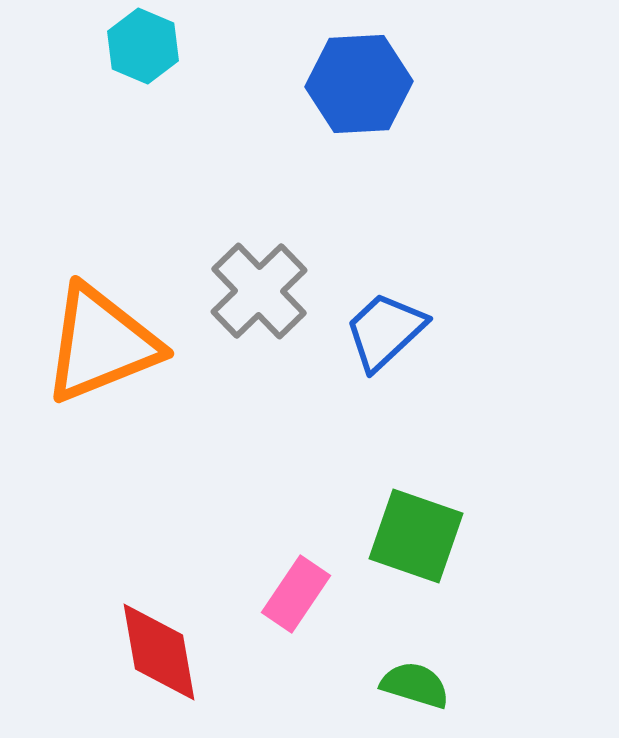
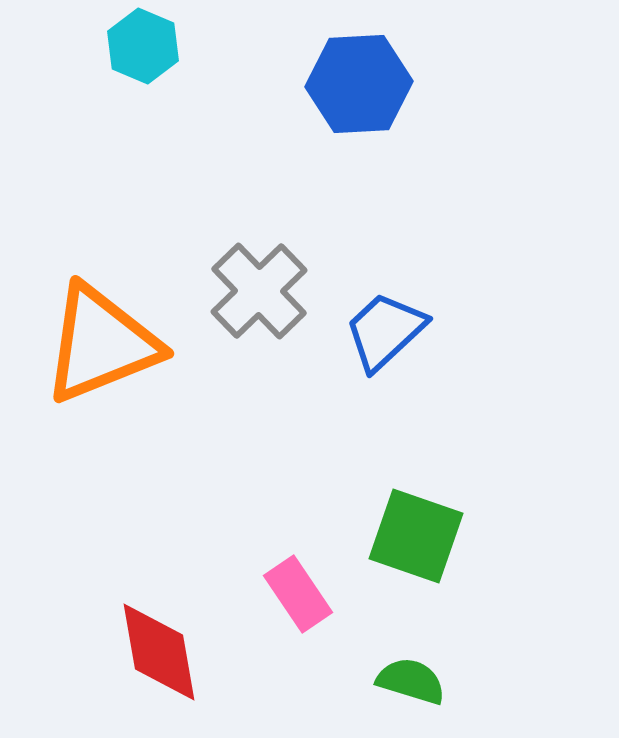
pink rectangle: moved 2 px right; rotated 68 degrees counterclockwise
green semicircle: moved 4 px left, 4 px up
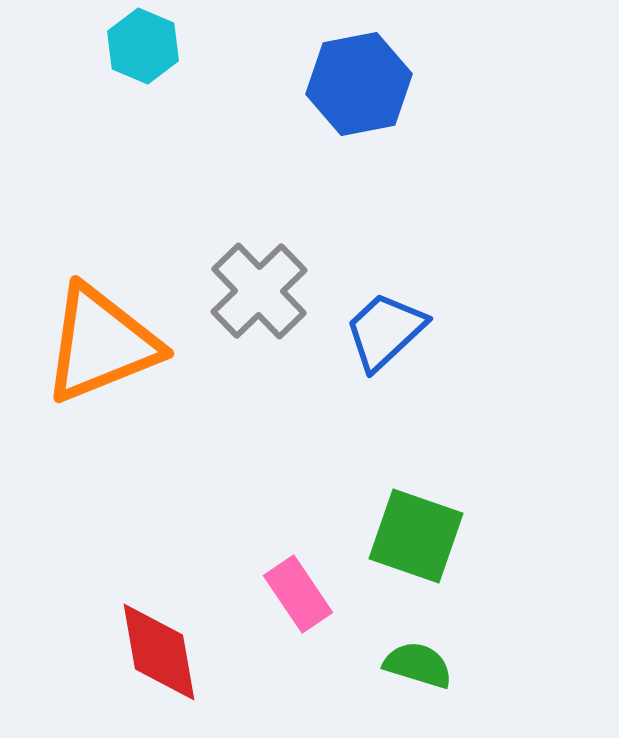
blue hexagon: rotated 8 degrees counterclockwise
green semicircle: moved 7 px right, 16 px up
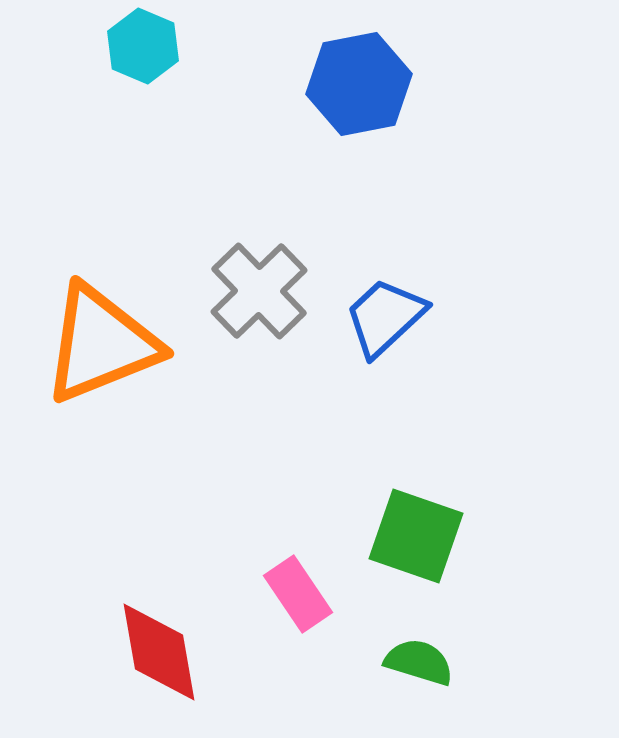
blue trapezoid: moved 14 px up
green semicircle: moved 1 px right, 3 px up
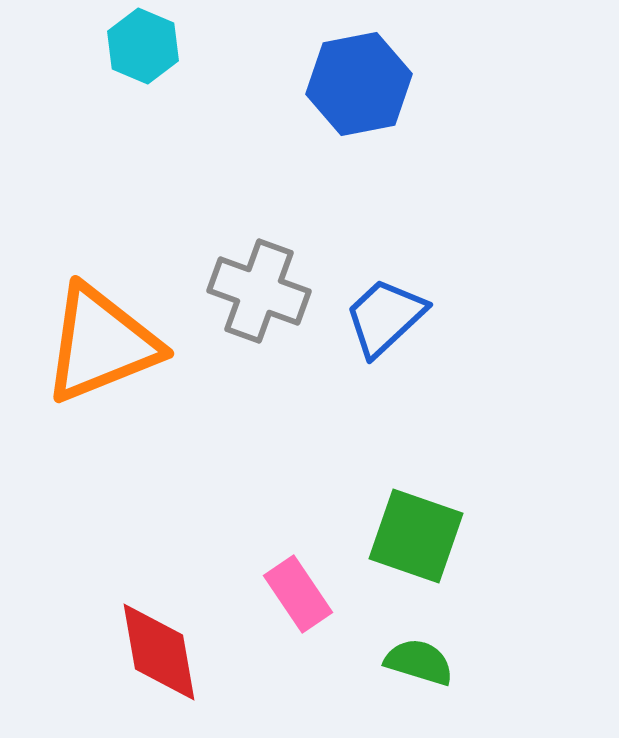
gray cross: rotated 26 degrees counterclockwise
